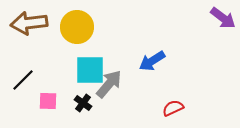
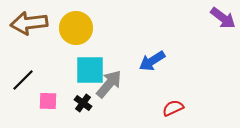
yellow circle: moved 1 px left, 1 px down
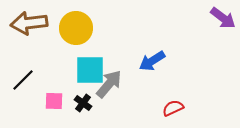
pink square: moved 6 px right
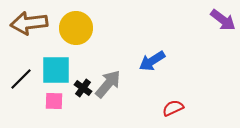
purple arrow: moved 2 px down
cyan square: moved 34 px left
black line: moved 2 px left, 1 px up
gray arrow: moved 1 px left
black cross: moved 15 px up
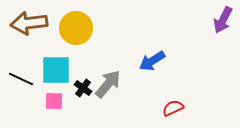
purple arrow: rotated 80 degrees clockwise
black line: rotated 70 degrees clockwise
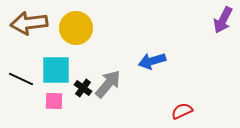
blue arrow: rotated 16 degrees clockwise
red semicircle: moved 9 px right, 3 px down
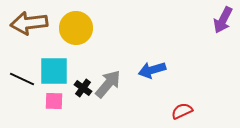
blue arrow: moved 9 px down
cyan square: moved 2 px left, 1 px down
black line: moved 1 px right
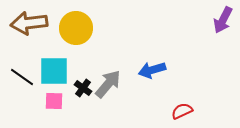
black line: moved 2 px up; rotated 10 degrees clockwise
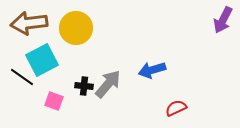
cyan square: moved 12 px left, 11 px up; rotated 28 degrees counterclockwise
black cross: moved 1 px right, 2 px up; rotated 30 degrees counterclockwise
pink square: rotated 18 degrees clockwise
red semicircle: moved 6 px left, 3 px up
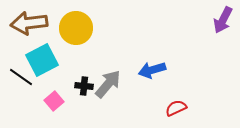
black line: moved 1 px left
pink square: rotated 30 degrees clockwise
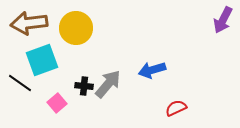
cyan square: rotated 8 degrees clockwise
black line: moved 1 px left, 6 px down
pink square: moved 3 px right, 2 px down
